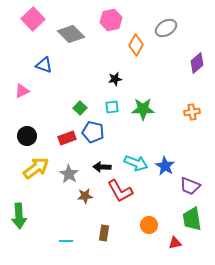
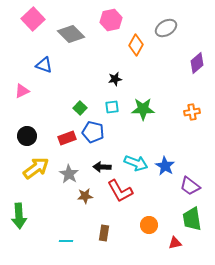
purple trapezoid: rotated 15 degrees clockwise
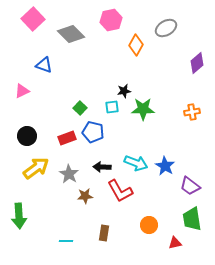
black star: moved 9 px right, 12 px down
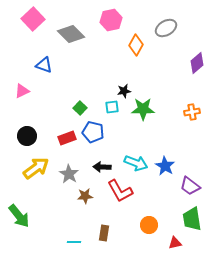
green arrow: rotated 35 degrees counterclockwise
cyan line: moved 8 px right, 1 px down
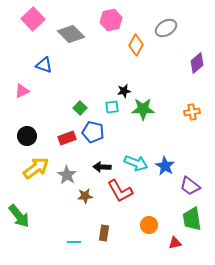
gray star: moved 2 px left, 1 px down
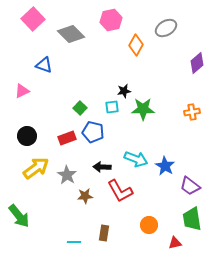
cyan arrow: moved 4 px up
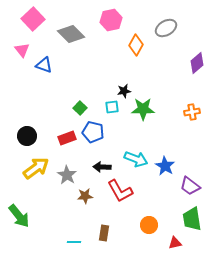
pink triangle: moved 41 px up; rotated 42 degrees counterclockwise
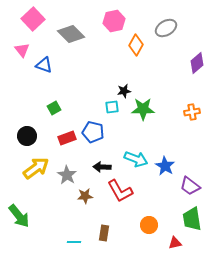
pink hexagon: moved 3 px right, 1 px down
green square: moved 26 px left; rotated 16 degrees clockwise
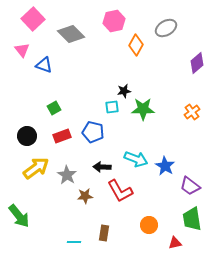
orange cross: rotated 28 degrees counterclockwise
red rectangle: moved 5 px left, 2 px up
